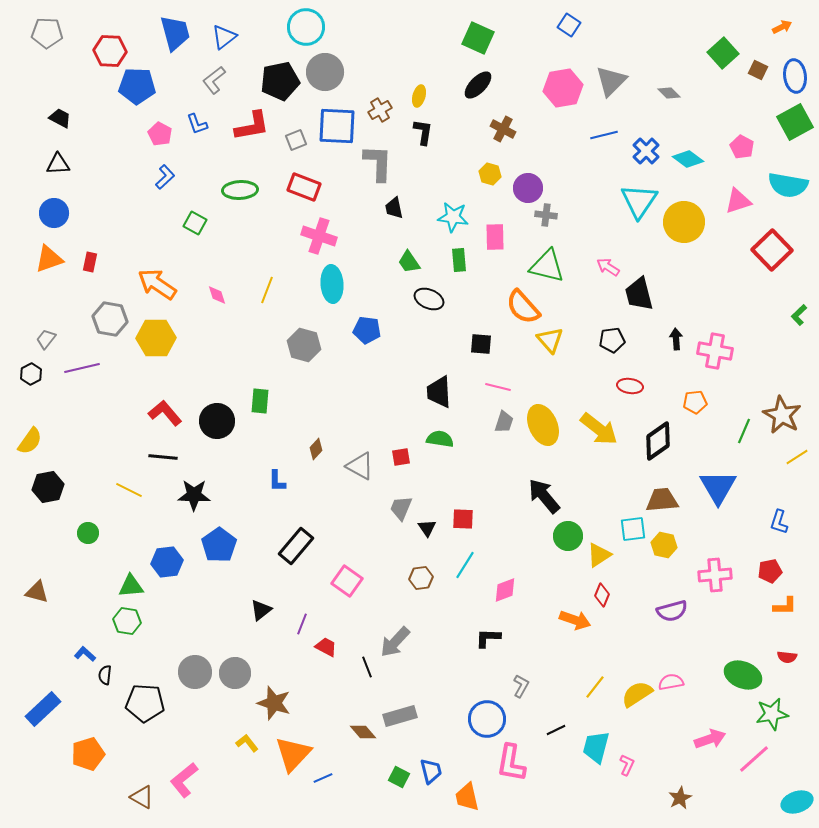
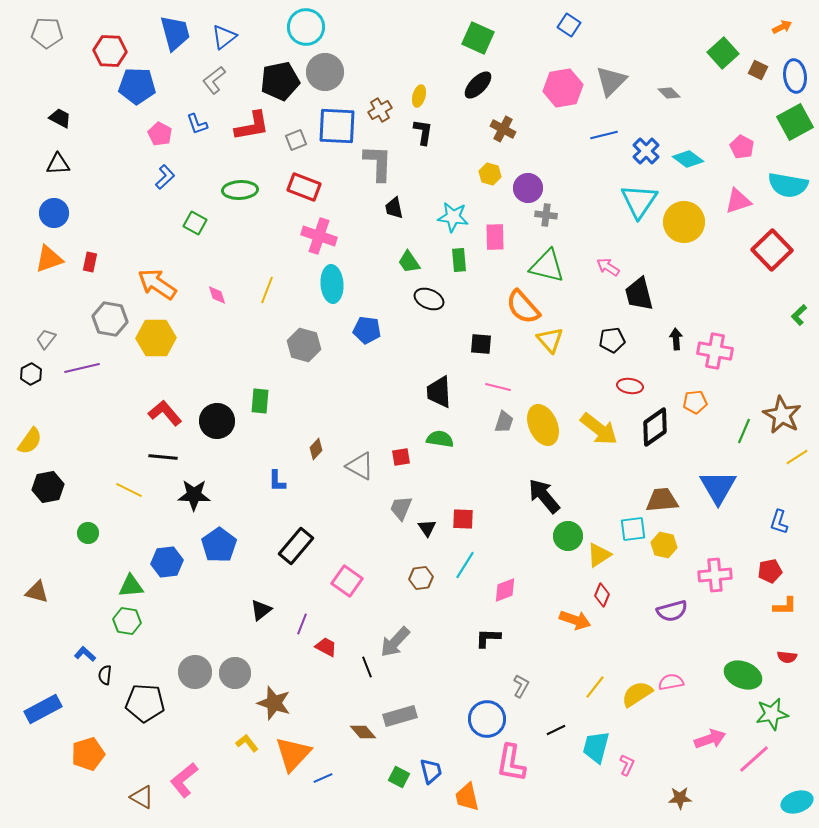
black diamond at (658, 441): moved 3 px left, 14 px up
blue rectangle at (43, 709): rotated 15 degrees clockwise
brown star at (680, 798): rotated 25 degrees clockwise
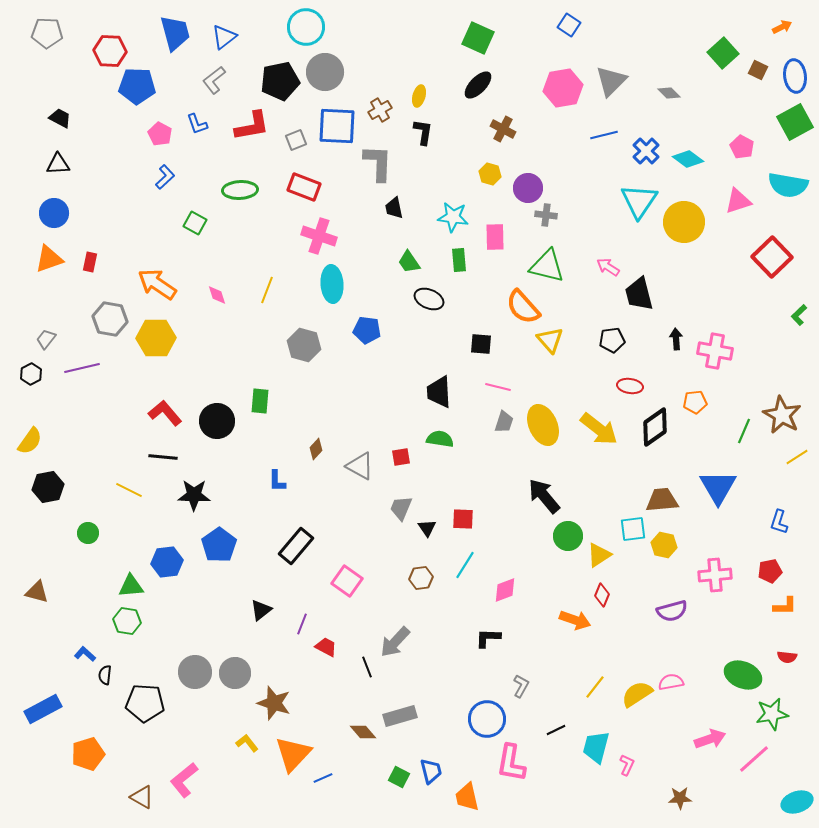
red square at (772, 250): moved 7 px down
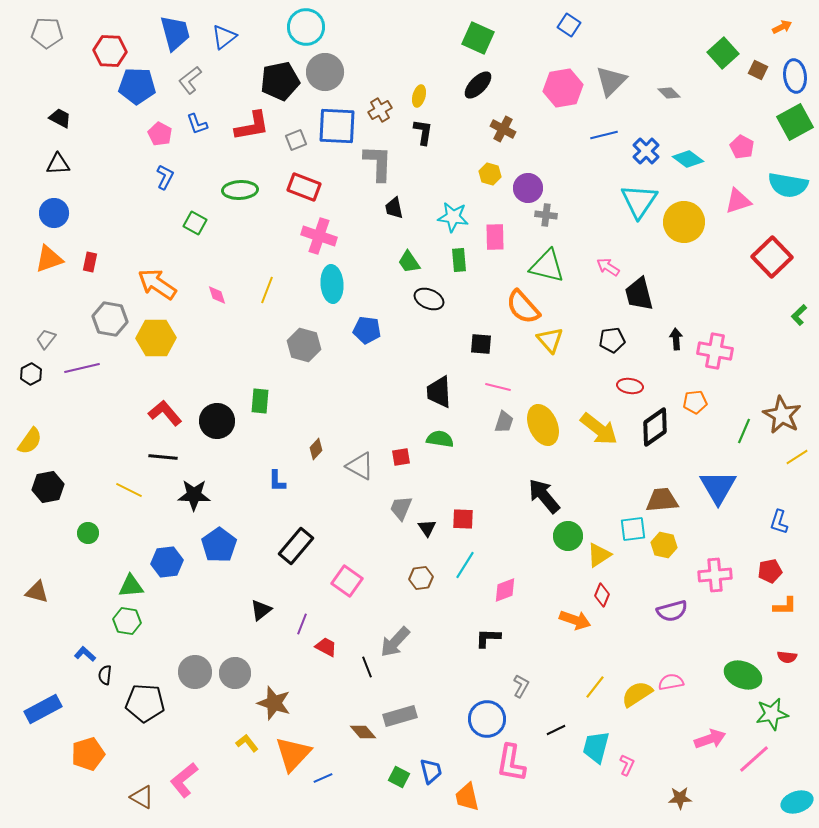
gray L-shape at (214, 80): moved 24 px left
blue L-shape at (165, 177): rotated 20 degrees counterclockwise
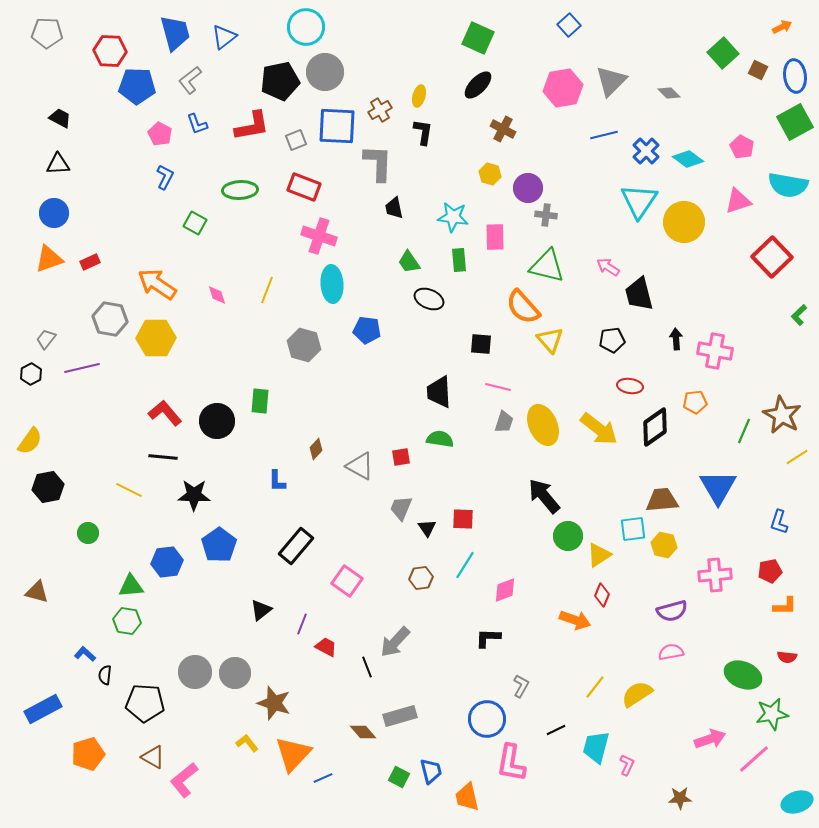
blue square at (569, 25): rotated 15 degrees clockwise
red rectangle at (90, 262): rotated 54 degrees clockwise
pink semicircle at (671, 682): moved 30 px up
brown triangle at (142, 797): moved 11 px right, 40 px up
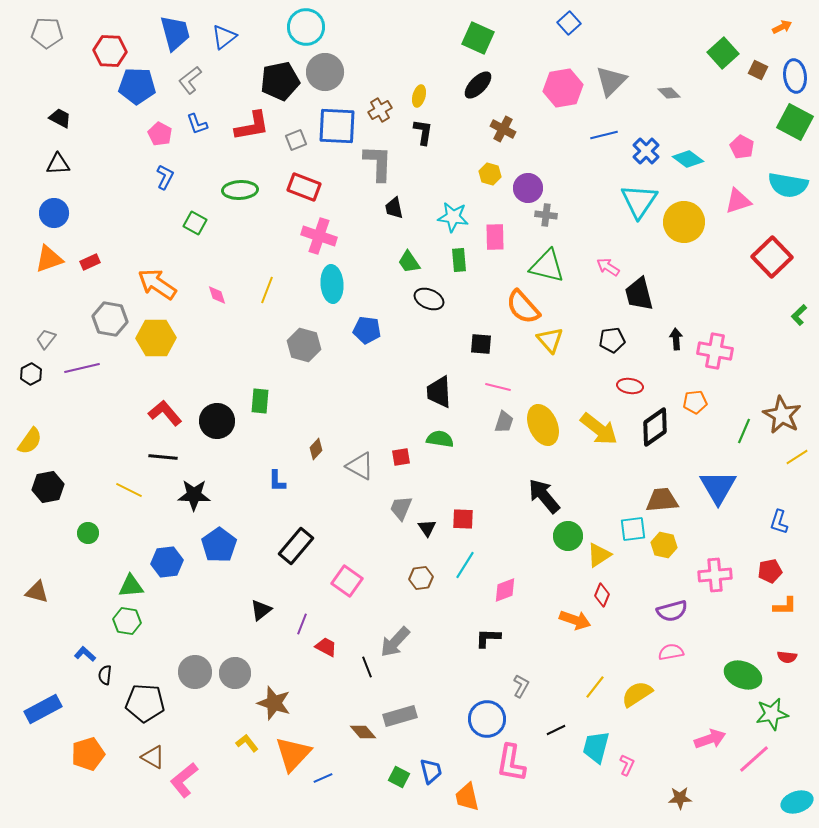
blue square at (569, 25): moved 2 px up
green square at (795, 122): rotated 33 degrees counterclockwise
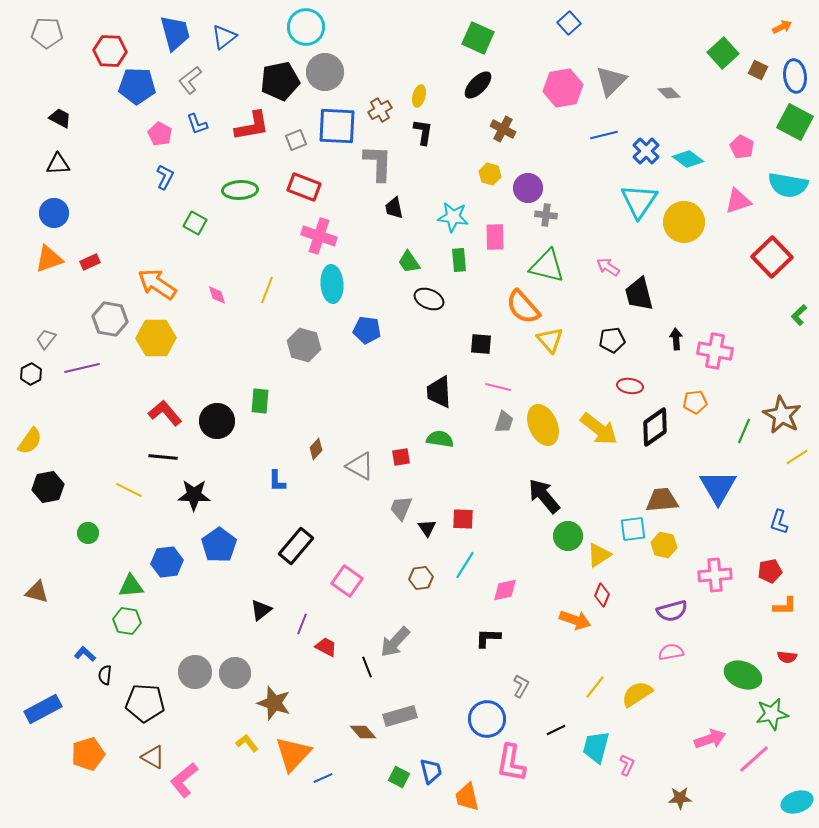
pink diamond at (505, 590): rotated 8 degrees clockwise
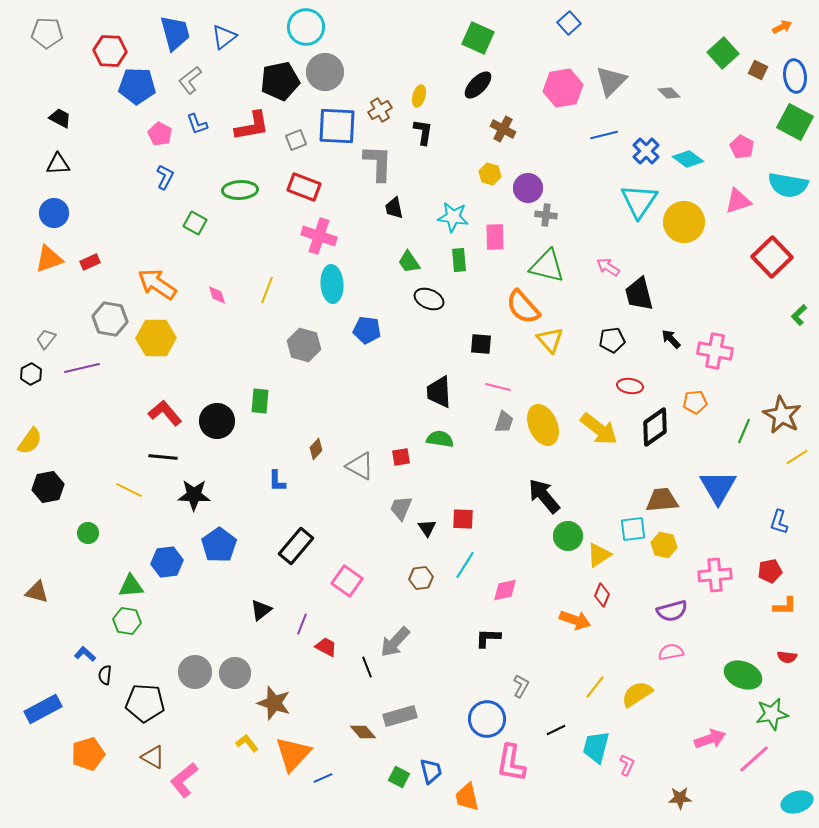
black arrow at (676, 339): moved 5 px left; rotated 40 degrees counterclockwise
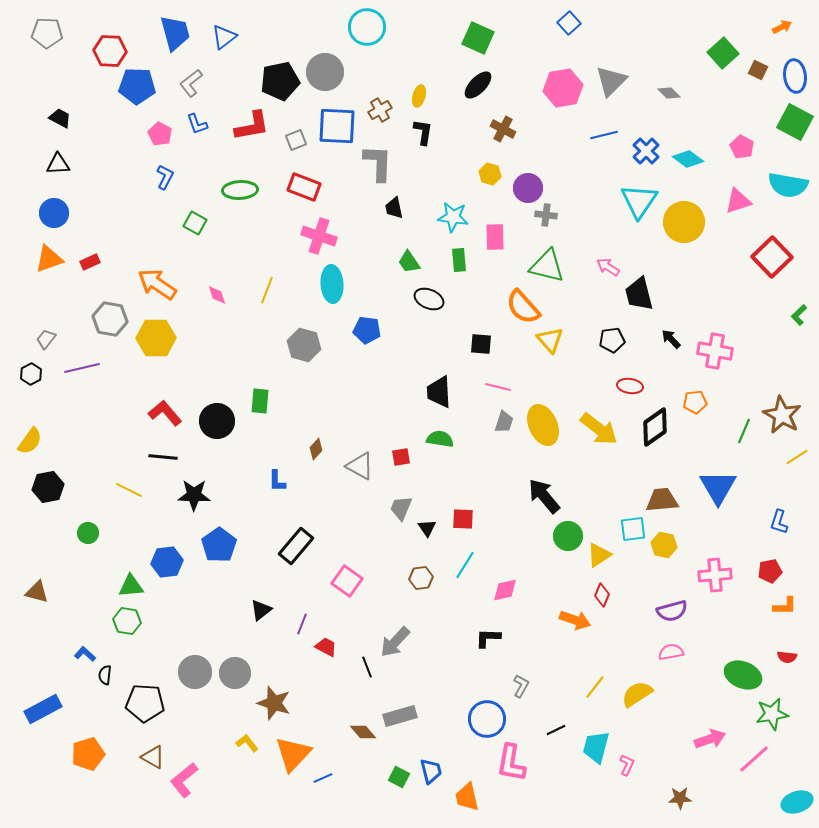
cyan circle at (306, 27): moved 61 px right
gray L-shape at (190, 80): moved 1 px right, 3 px down
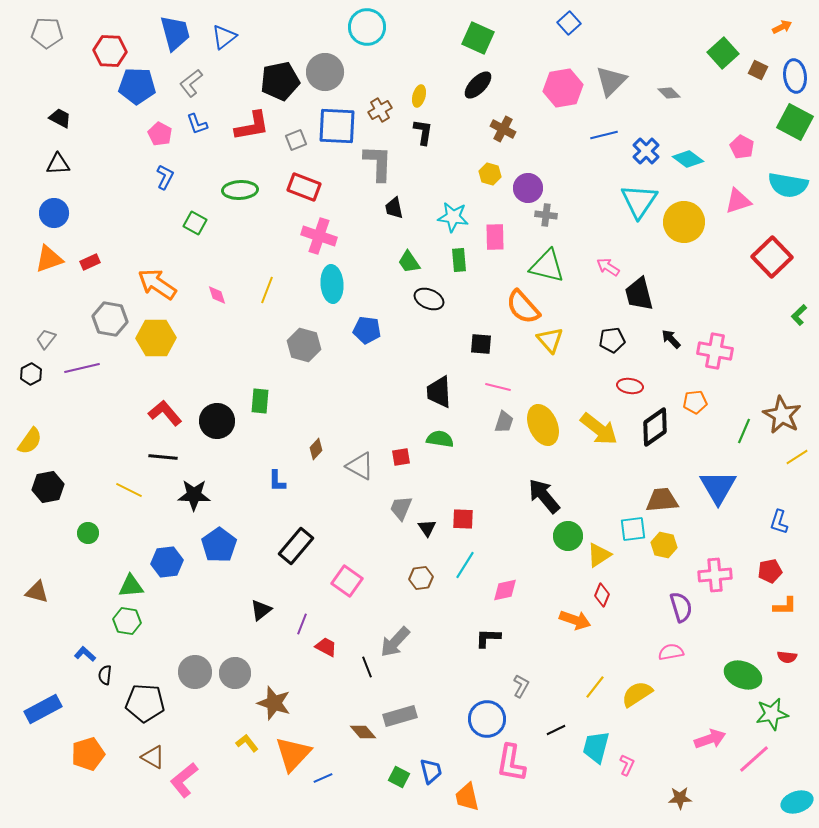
purple semicircle at (672, 611): moved 9 px right, 4 px up; rotated 92 degrees counterclockwise
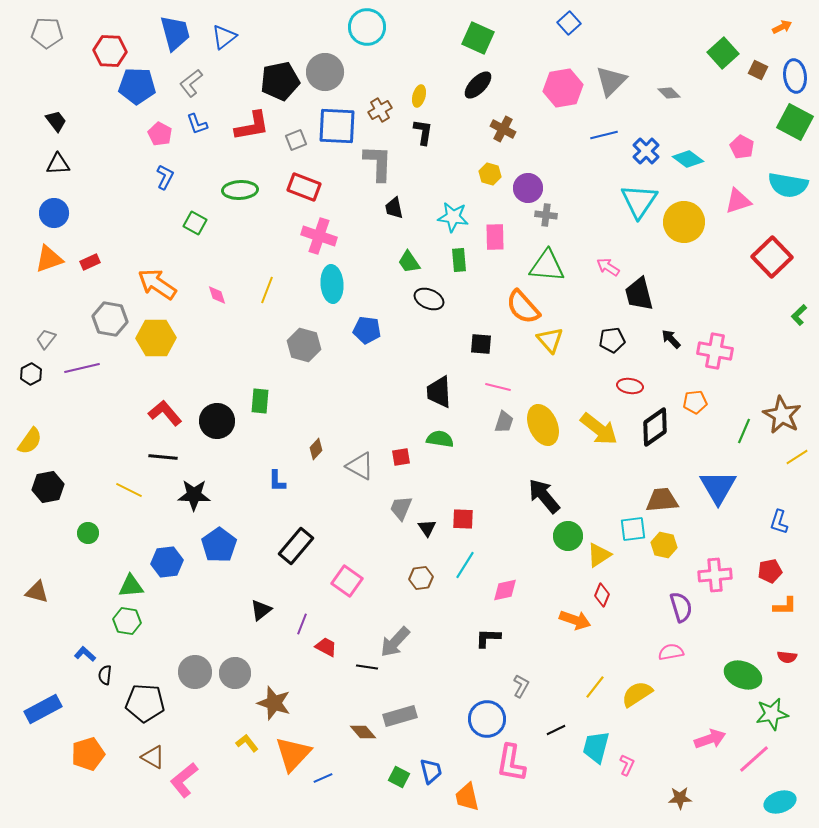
black trapezoid at (60, 118): moved 4 px left, 3 px down; rotated 25 degrees clockwise
green triangle at (547, 266): rotated 9 degrees counterclockwise
black line at (367, 667): rotated 60 degrees counterclockwise
cyan ellipse at (797, 802): moved 17 px left
